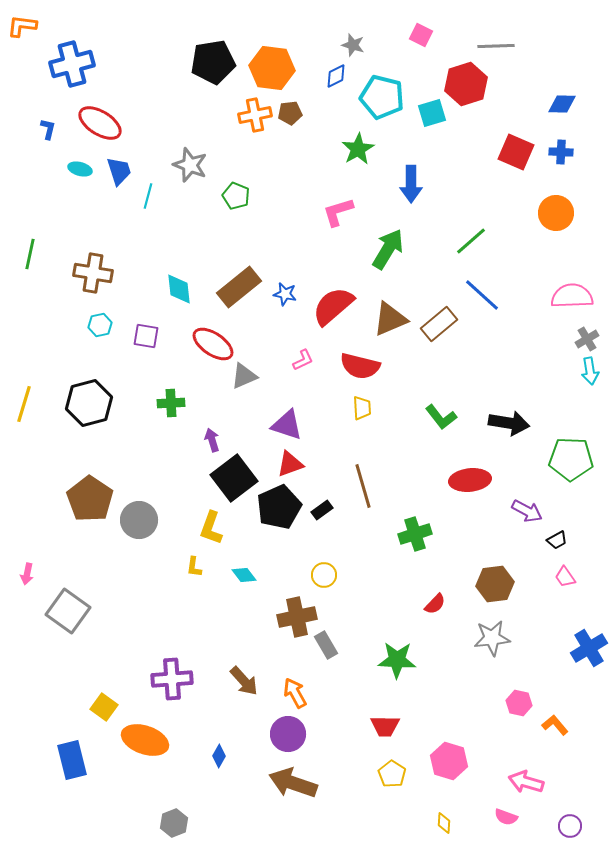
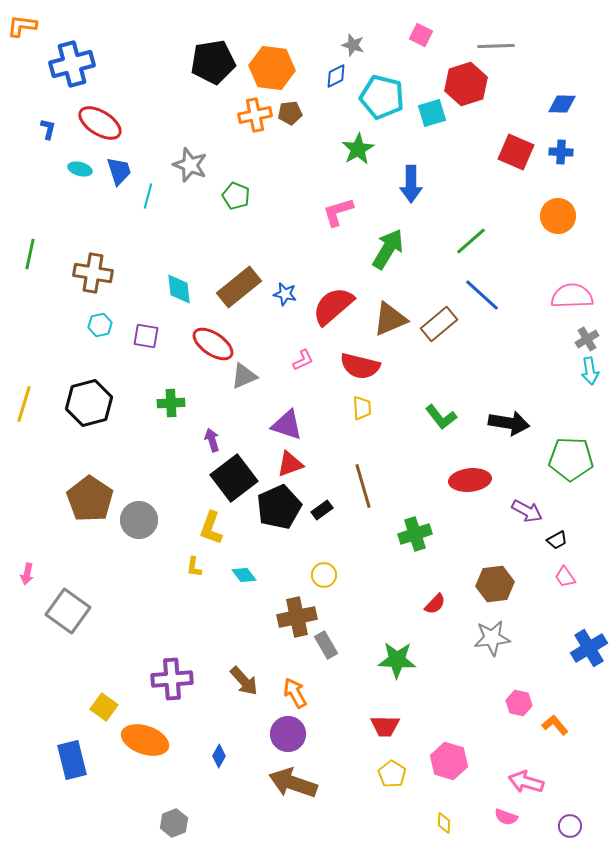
orange circle at (556, 213): moved 2 px right, 3 px down
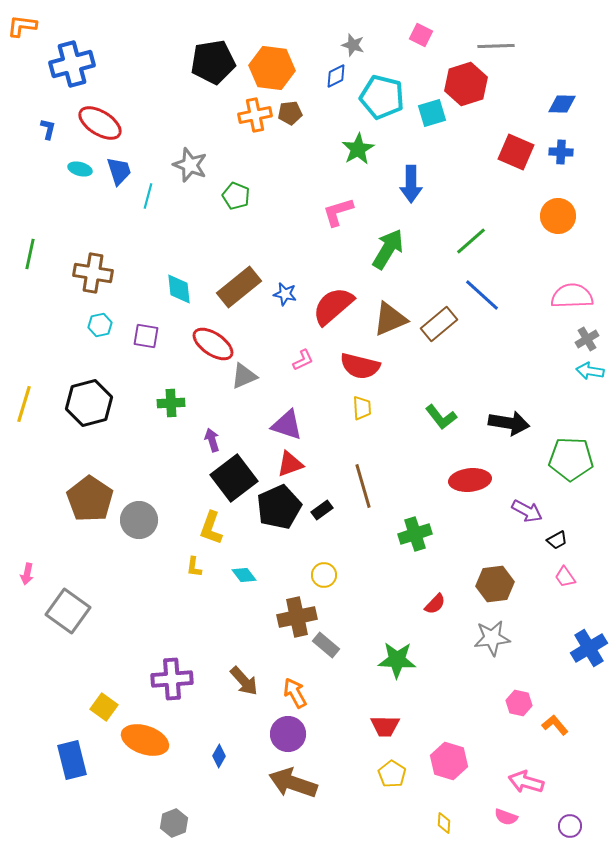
cyan arrow at (590, 371): rotated 108 degrees clockwise
gray rectangle at (326, 645): rotated 20 degrees counterclockwise
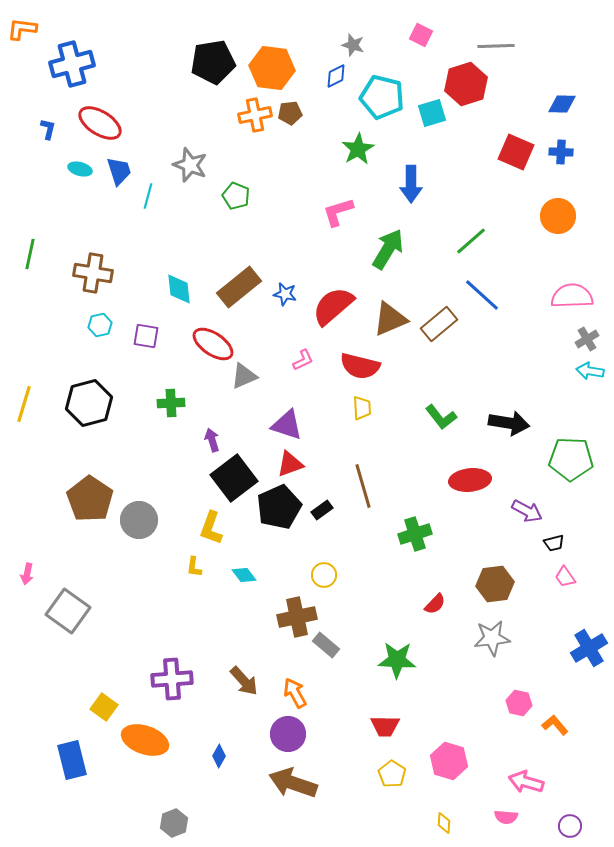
orange L-shape at (22, 26): moved 3 px down
black trapezoid at (557, 540): moved 3 px left, 3 px down; rotated 15 degrees clockwise
pink semicircle at (506, 817): rotated 15 degrees counterclockwise
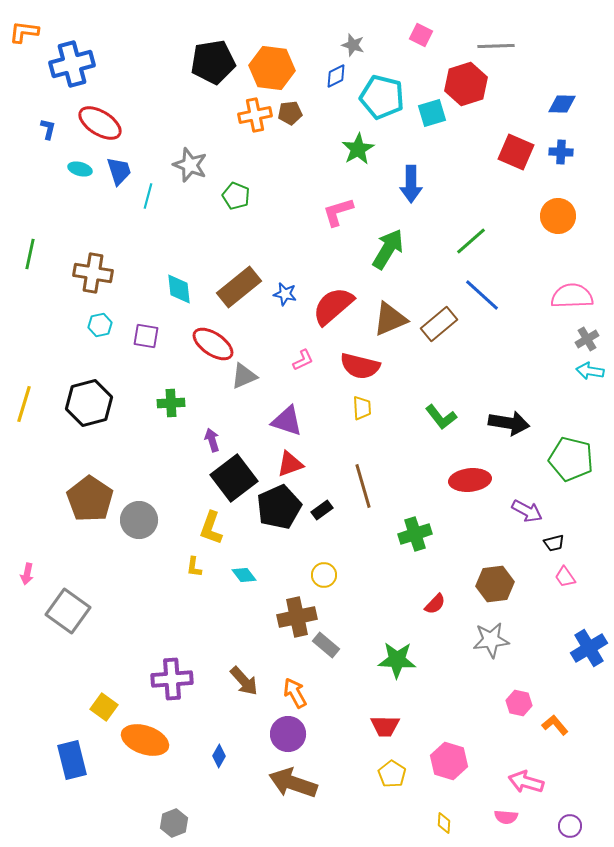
orange L-shape at (22, 29): moved 2 px right, 3 px down
purple triangle at (287, 425): moved 4 px up
green pentagon at (571, 459): rotated 12 degrees clockwise
gray star at (492, 638): moved 1 px left, 2 px down
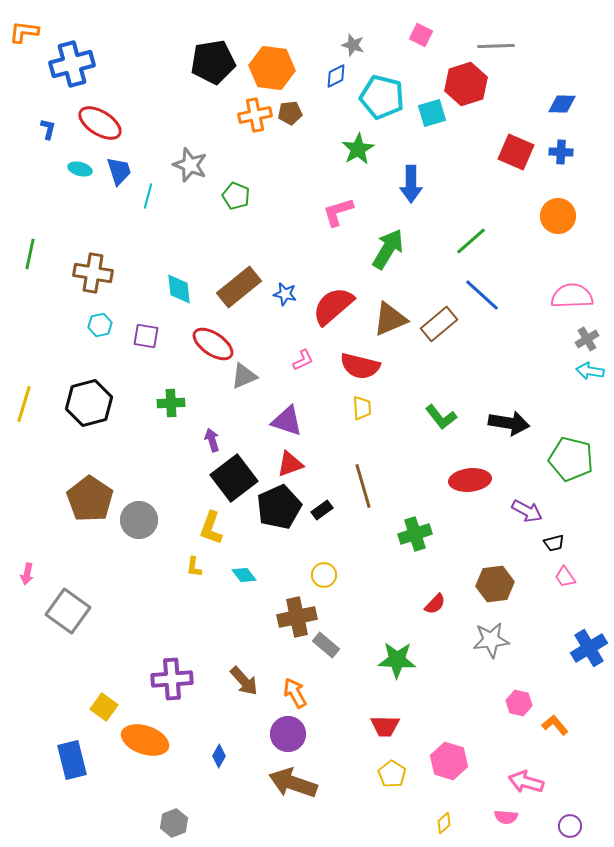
yellow diamond at (444, 823): rotated 45 degrees clockwise
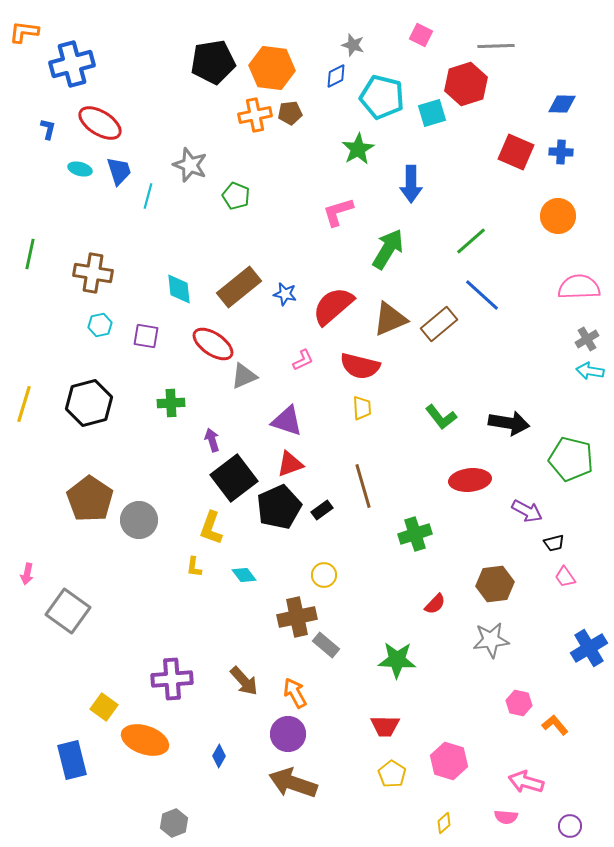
pink semicircle at (572, 296): moved 7 px right, 9 px up
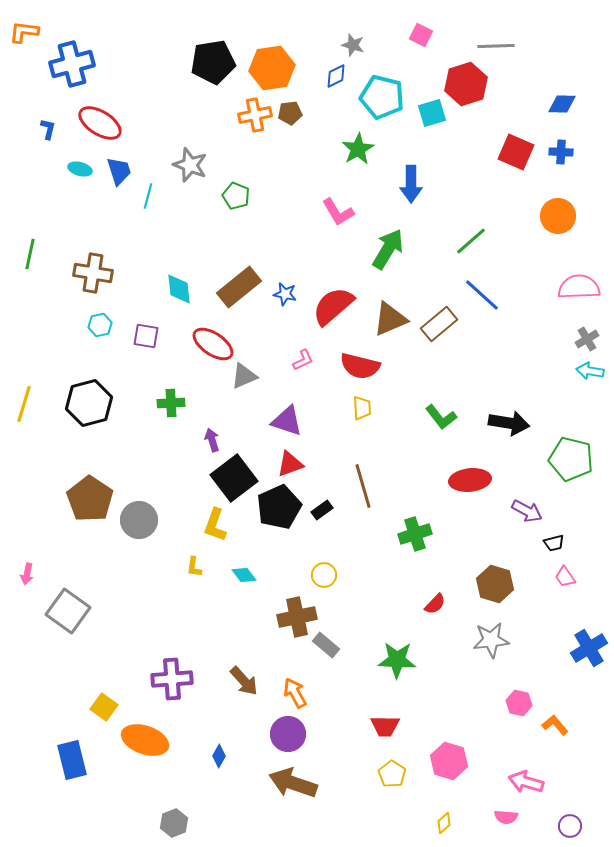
orange hexagon at (272, 68): rotated 15 degrees counterclockwise
pink L-shape at (338, 212): rotated 104 degrees counterclockwise
yellow L-shape at (211, 528): moved 4 px right, 3 px up
brown hexagon at (495, 584): rotated 24 degrees clockwise
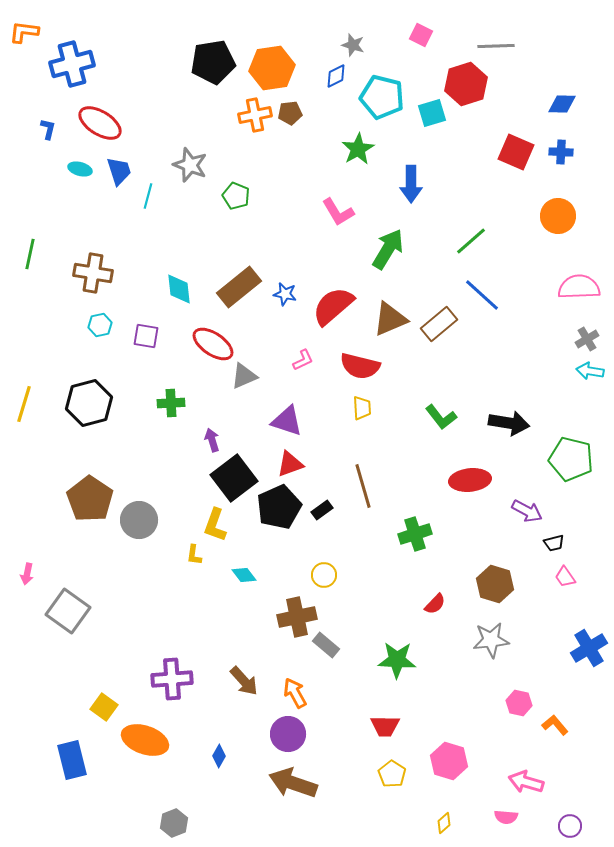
yellow L-shape at (194, 567): moved 12 px up
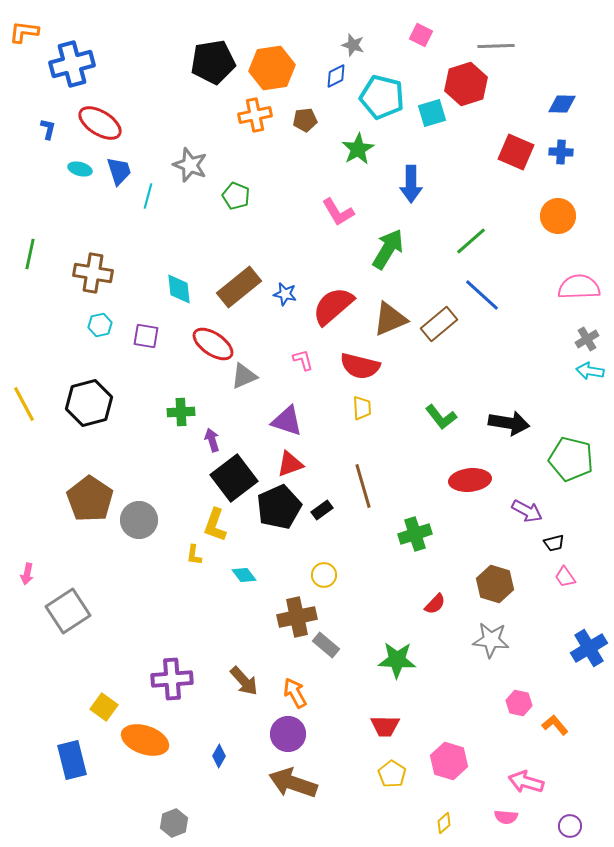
brown pentagon at (290, 113): moved 15 px right, 7 px down
pink L-shape at (303, 360): rotated 80 degrees counterclockwise
green cross at (171, 403): moved 10 px right, 9 px down
yellow line at (24, 404): rotated 45 degrees counterclockwise
gray square at (68, 611): rotated 21 degrees clockwise
gray star at (491, 640): rotated 12 degrees clockwise
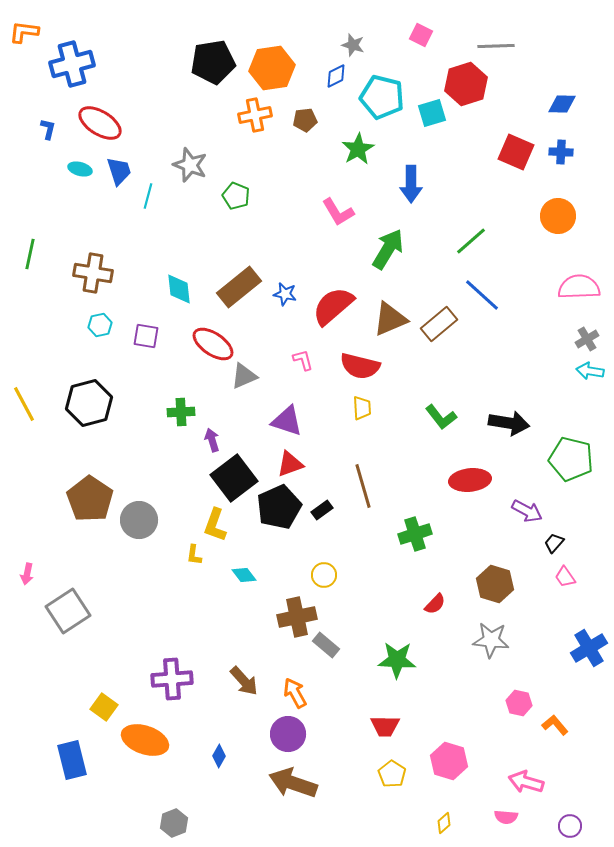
black trapezoid at (554, 543): rotated 145 degrees clockwise
